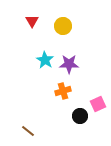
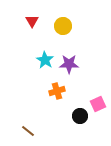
orange cross: moved 6 px left
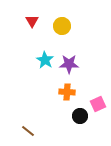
yellow circle: moved 1 px left
orange cross: moved 10 px right, 1 px down; rotated 21 degrees clockwise
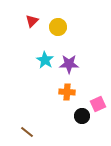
red triangle: rotated 16 degrees clockwise
yellow circle: moved 4 px left, 1 px down
black circle: moved 2 px right
brown line: moved 1 px left, 1 px down
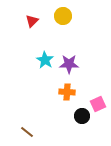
yellow circle: moved 5 px right, 11 px up
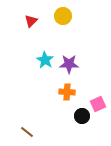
red triangle: moved 1 px left
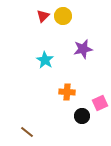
red triangle: moved 12 px right, 5 px up
purple star: moved 14 px right, 15 px up; rotated 12 degrees counterclockwise
pink square: moved 2 px right, 1 px up
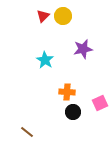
black circle: moved 9 px left, 4 px up
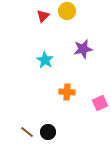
yellow circle: moved 4 px right, 5 px up
black circle: moved 25 px left, 20 px down
